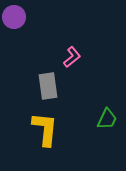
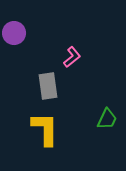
purple circle: moved 16 px down
yellow L-shape: rotated 6 degrees counterclockwise
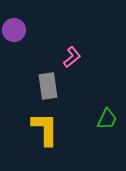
purple circle: moved 3 px up
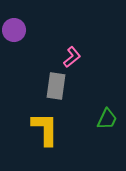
gray rectangle: moved 8 px right; rotated 16 degrees clockwise
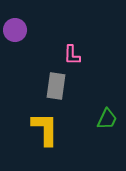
purple circle: moved 1 px right
pink L-shape: moved 2 px up; rotated 130 degrees clockwise
